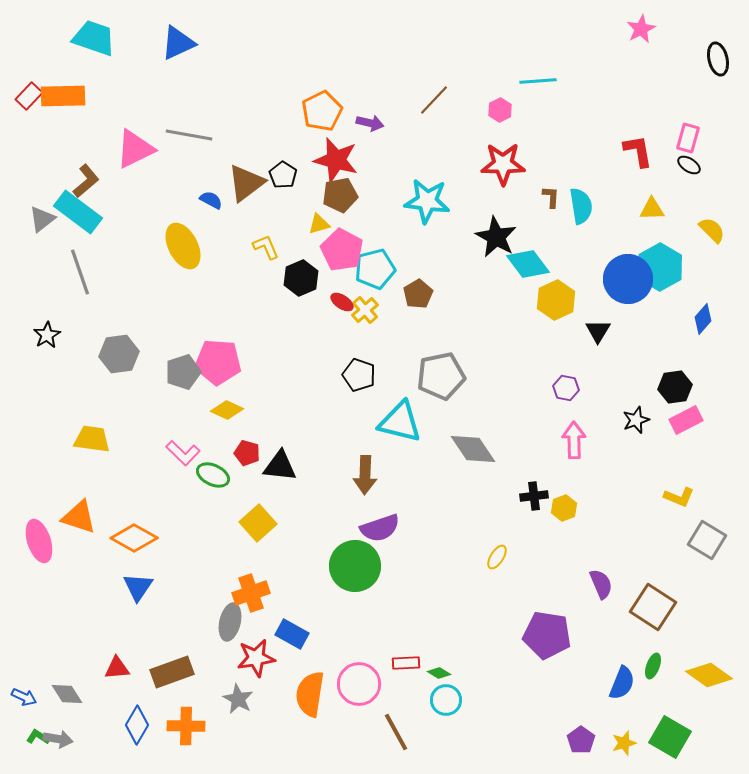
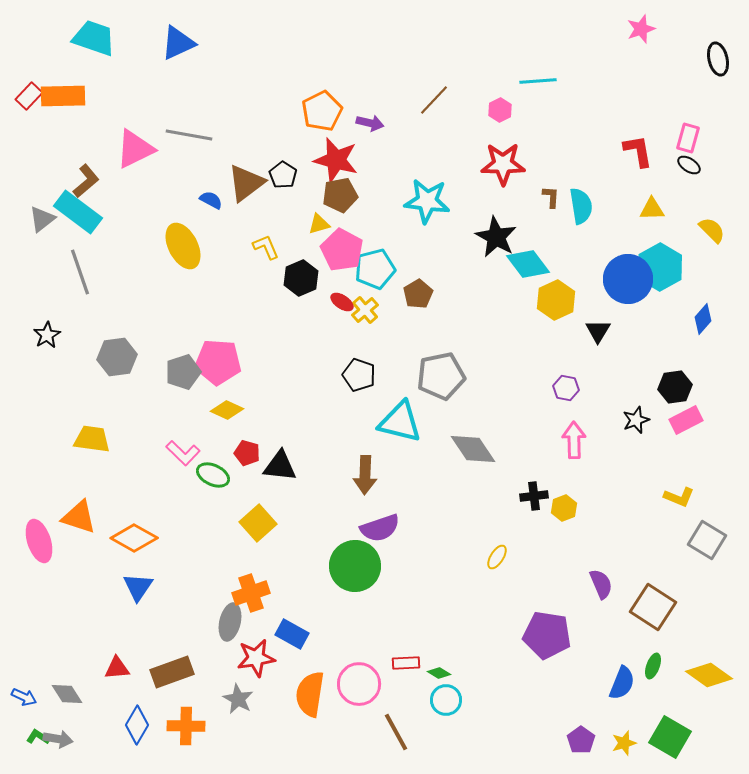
pink star at (641, 29): rotated 8 degrees clockwise
gray hexagon at (119, 354): moved 2 px left, 3 px down
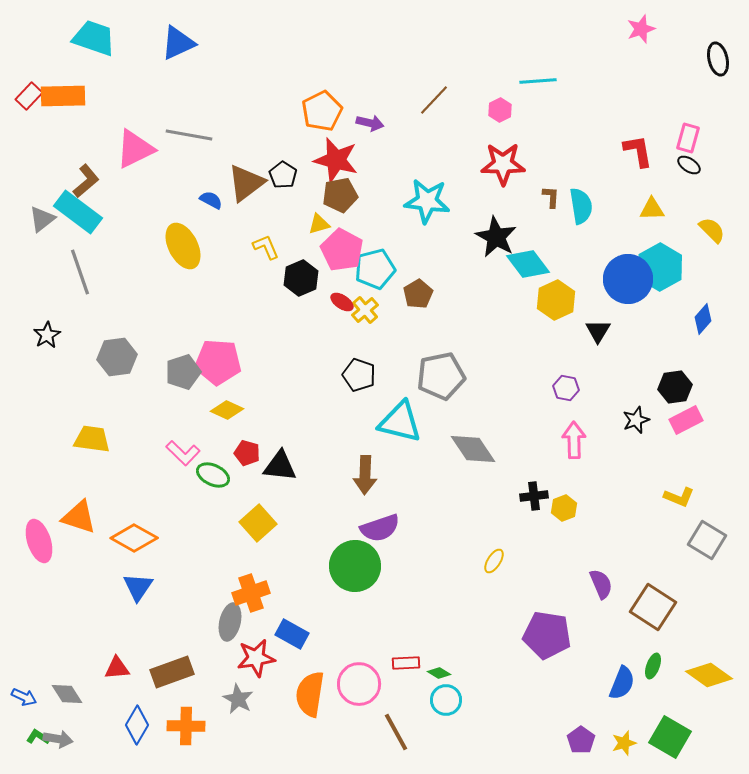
yellow ellipse at (497, 557): moved 3 px left, 4 px down
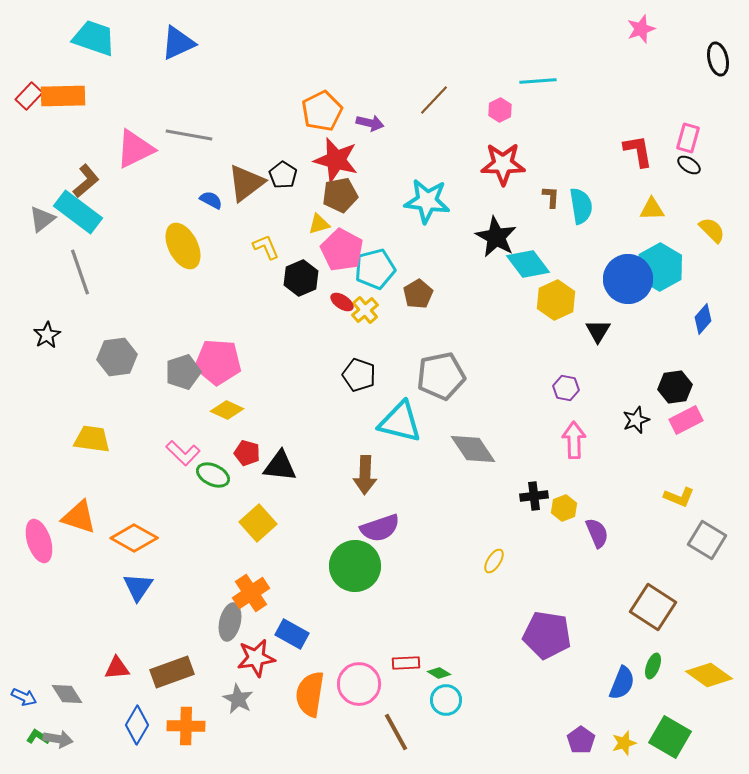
purple semicircle at (601, 584): moved 4 px left, 51 px up
orange cross at (251, 593): rotated 15 degrees counterclockwise
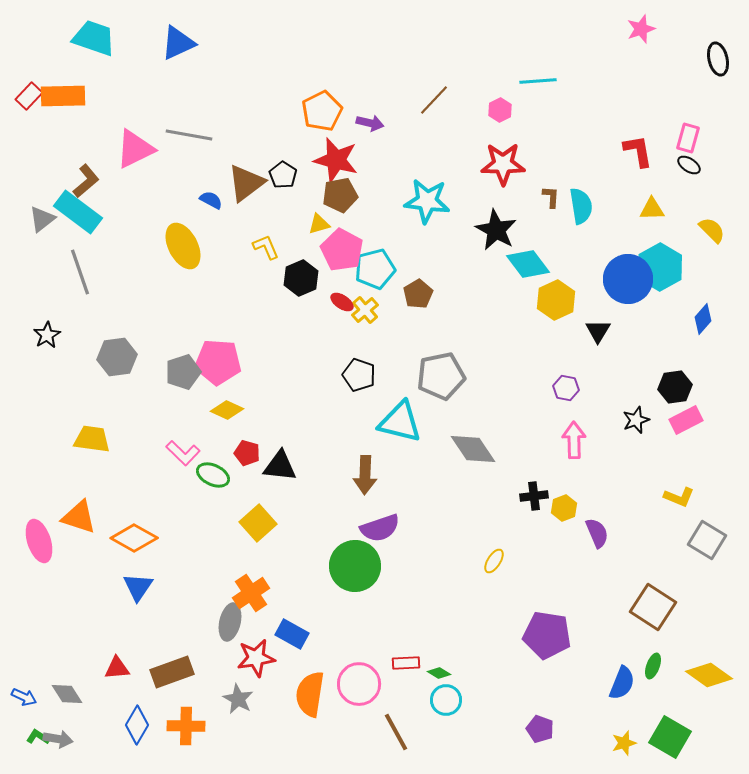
black star at (496, 237): moved 7 px up
purple pentagon at (581, 740): moved 41 px left, 11 px up; rotated 16 degrees counterclockwise
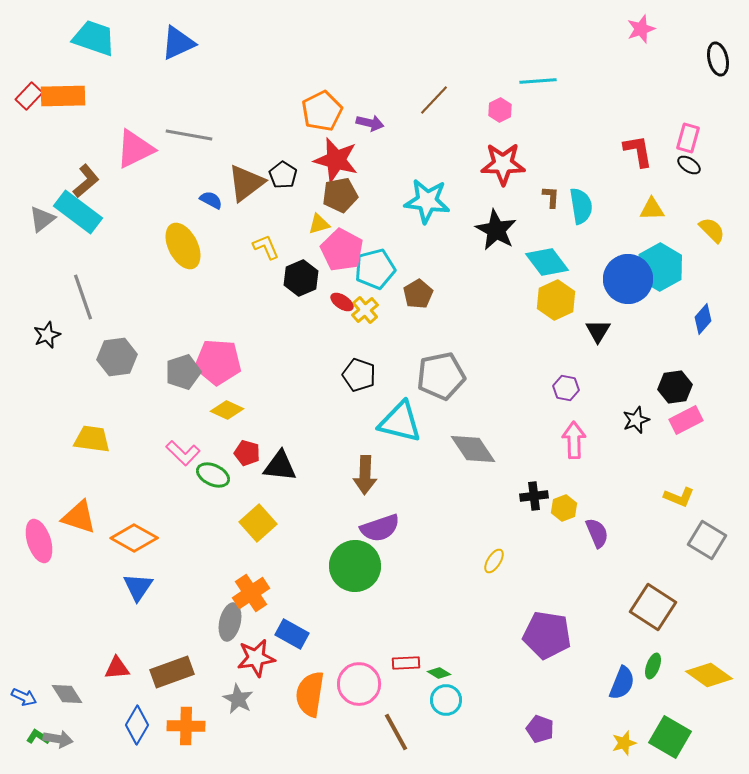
cyan diamond at (528, 264): moved 19 px right, 2 px up
gray line at (80, 272): moved 3 px right, 25 px down
black star at (47, 335): rotated 8 degrees clockwise
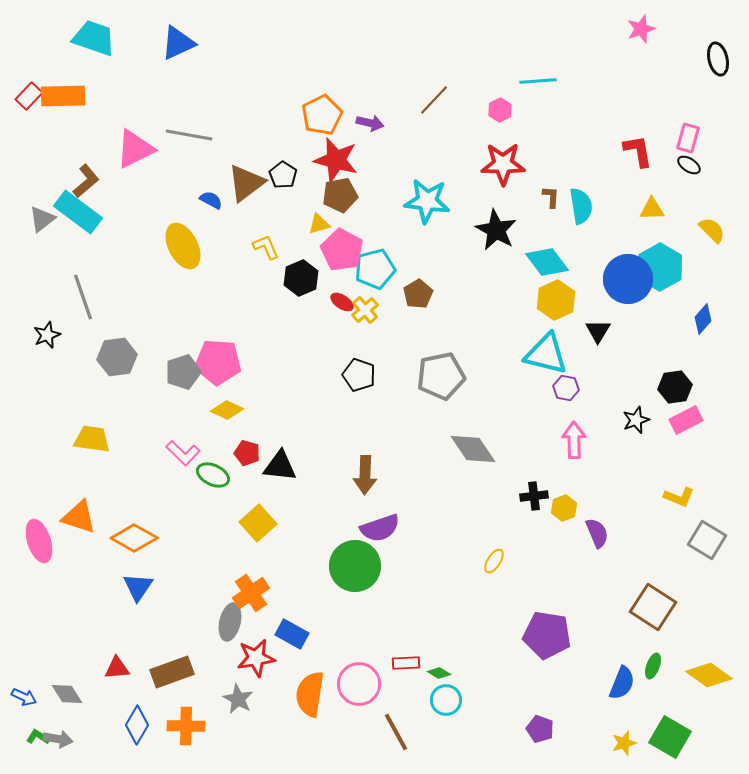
orange pentagon at (322, 111): moved 4 px down
cyan triangle at (400, 422): moved 146 px right, 68 px up
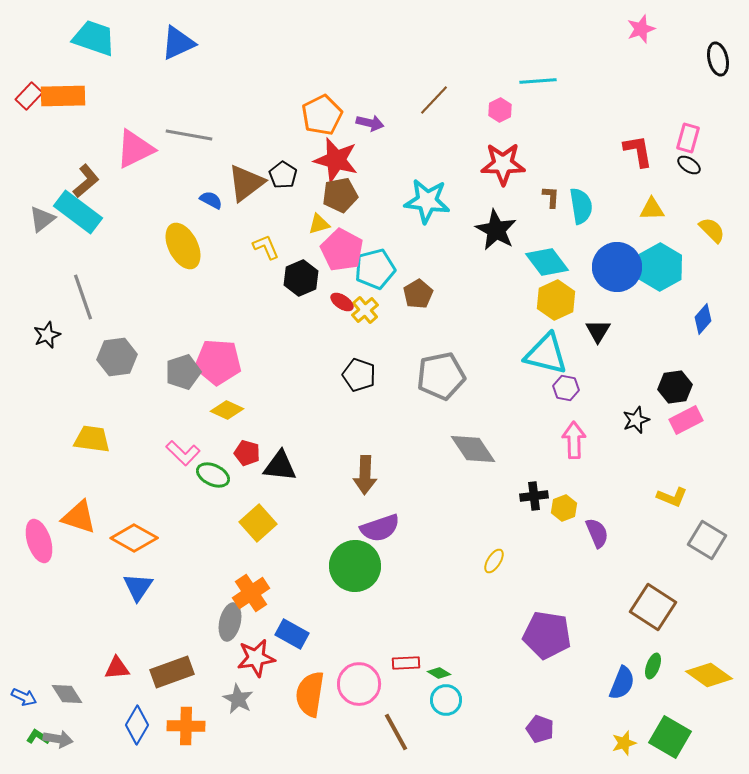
blue circle at (628, 279): moved 11 px left, 12 px up
yellow L-shape at (679, 497): moved 7 px left
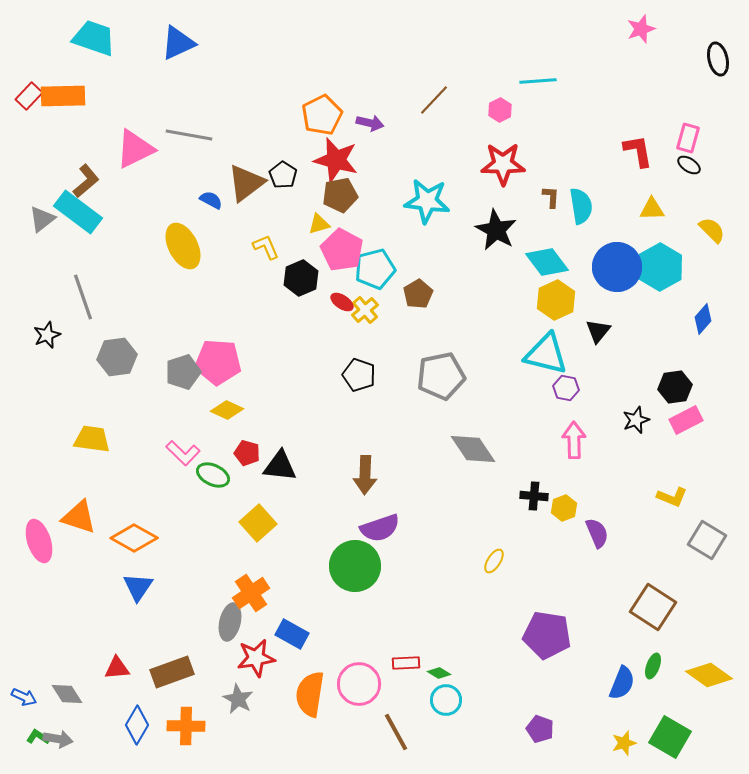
black triangle at (598, 331): rotated 8 degrees clockwise
black cross at (534, 496): rotated 12 degrees clockwise
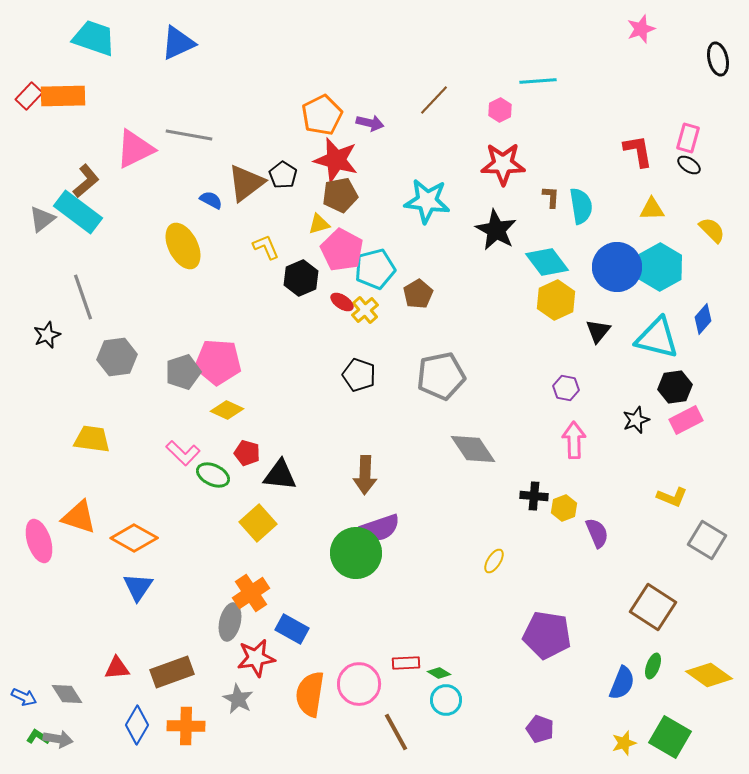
cyan triangle at (546, 354): moved 111 px right, 16 px up
black triangle at (280, 466): moved 9 px down
green circle at (355, 566): moved 1 px right, 13 px up
blue rectangle at (292, 634): moved 5 px up
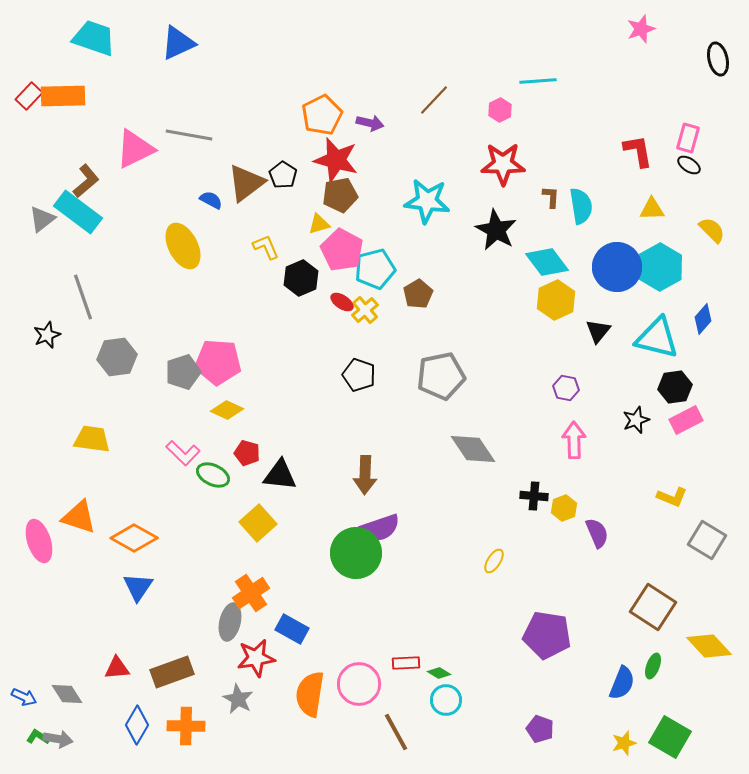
yellow diamond at (709, 675): moved 29 px up; rotated 12 degrees clockwise
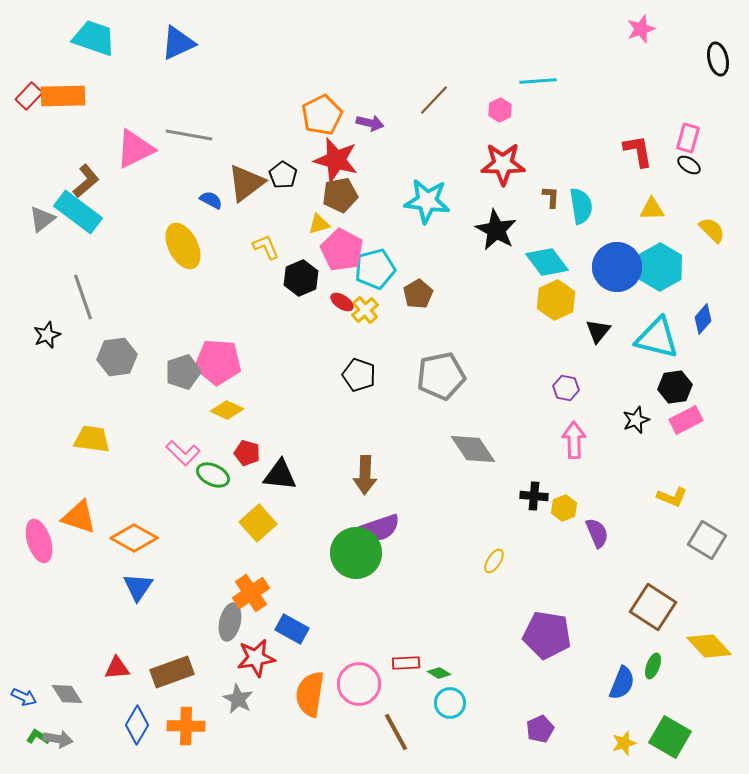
cyan circle at (446, 700): moved 4 px right, 3 px down
purple pentagon at (540, 729): rotated 28 degrees clockwise
